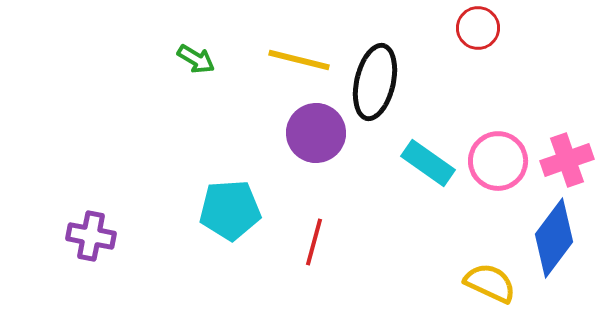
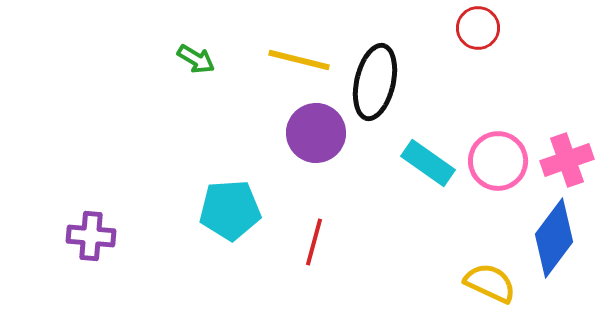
purple cross: rotated 6 degrees counterclockwise
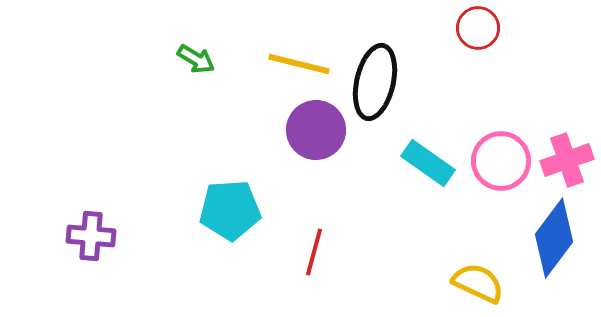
yellow line: moved 4 px down
purple circle: moved 3 px up
pink circle: moved 3 px right
red line: moved 10 px down
yellow semicircle: moved 12 px left
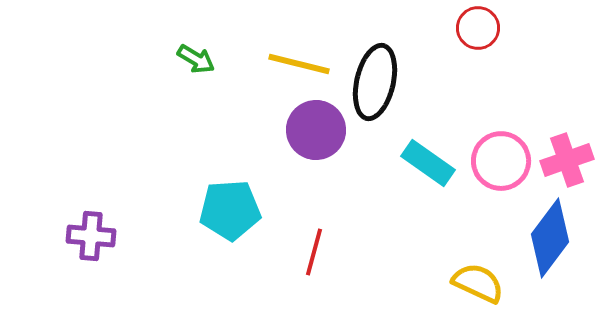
blue diamond: moved 4 px left
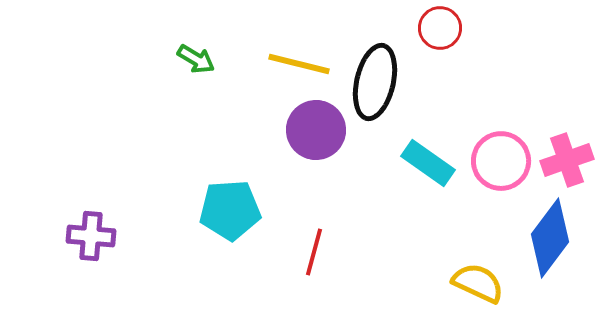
red circle: moved 38 px left
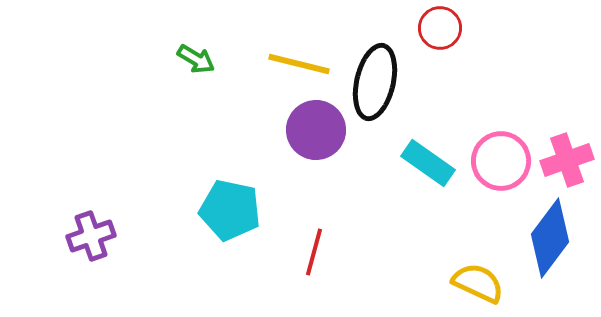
cyan pentagon: rotated 16 degrees clockwise
purple cross: rotated 24 degrees counterclockwise
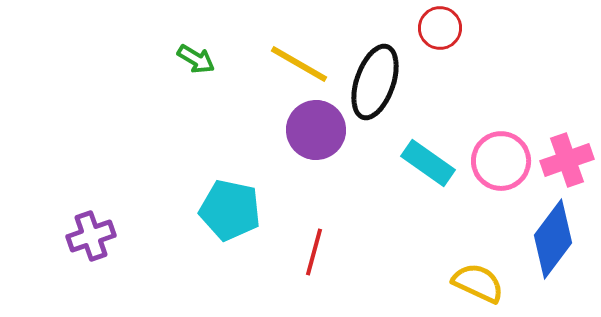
yellow line: rotated 16 degrees clockwise
black ellipse: rotated 6 degrees clockwise
blue diamond: moved 3 px right, 1 px down
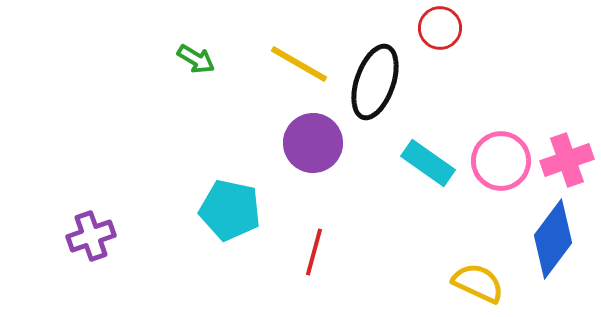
purple circle: moved 3 px left, 13 px down
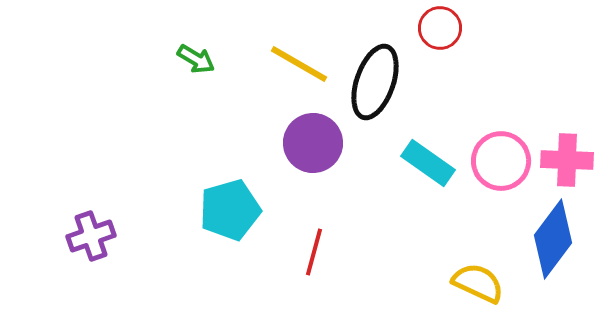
pink cross: rotated 21 degrees clockwise
cyan pentagon: rotated 28 degrees counterclockwise
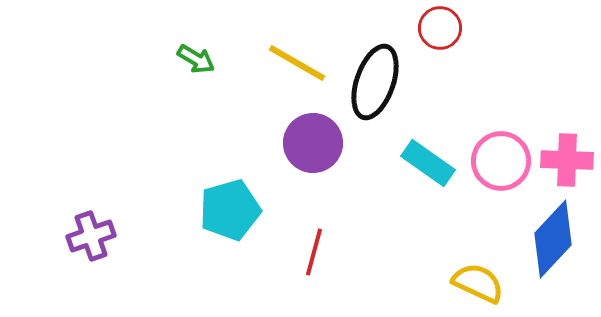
yellow line: moved 2 px left, 1 px up
blue diamond: rotated 6 degrees clockwise
